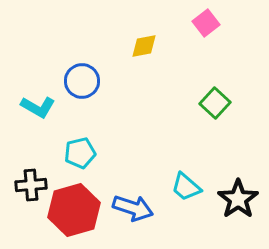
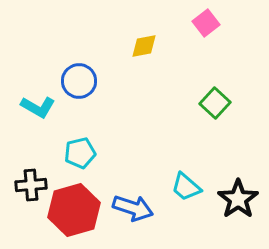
blue circle: moved 3 px left
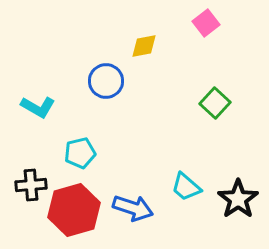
blue circle: moved 27 px right
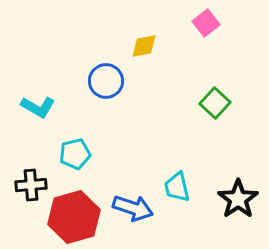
cyan pentagon: moved 5 px left, 1 px down
cyan trapezoid: moved 9 px left; rotated 36 degrees clockwise
red hexagon: moved 7 px down
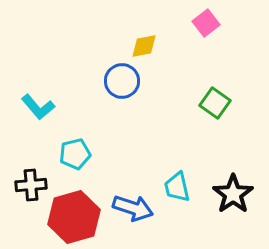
blue circle: moved 16 px right
green square: rotated 8 degrees counterclockwise
cyan L-shape: rotated 20 degrees clockwise
black star: moved 5 px left, 5 px up
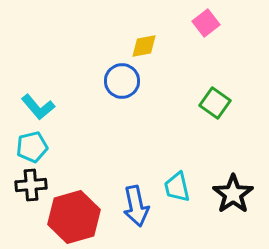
cyan pentagon: moved 43 px left, 7 px up
blue arrow: moved 3 px right, 2 px up; rotated 60 degrees clockwise
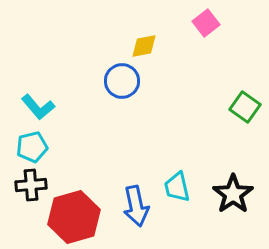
green square: moved 30 px right, 4 px down
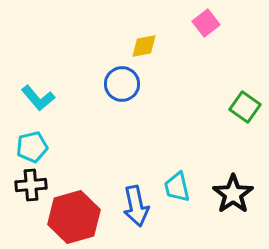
blue circle: moved 3 px down
cyan L-shape: moved 9 px up
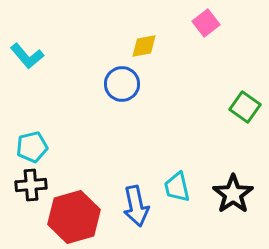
cyan L-shape: moved 11 px left, 42 px up
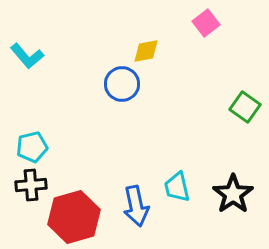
yellow diamond: moved 2 px right, 5 px down
